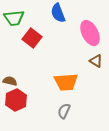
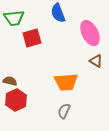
red square: rotated 36 degrees clockwise
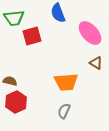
pink ellipse: rotated 15 degrees counterclockwise
red square: moved 2 px up
brown triangle: moved 2 px down
red hexagon: moved 2 px down
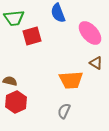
orange trapezoid: moved 5 px right, 2 px up
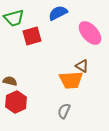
blue semicircle: rotated 84 degrees clockwise
green trapezoid: rotated 10 degrees counterclockwise
brown triangle: moved 14 px left, 3 px down
